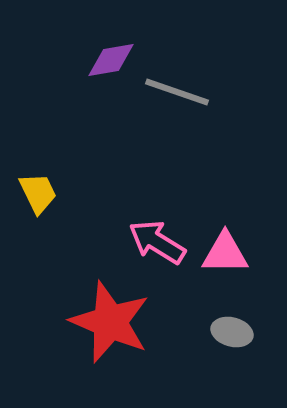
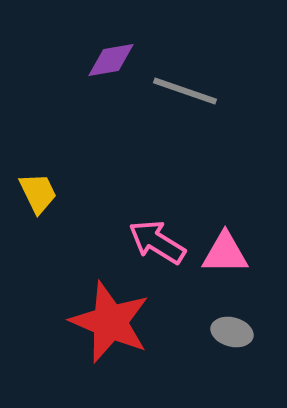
gray line: moved 8 px right, 1 px up
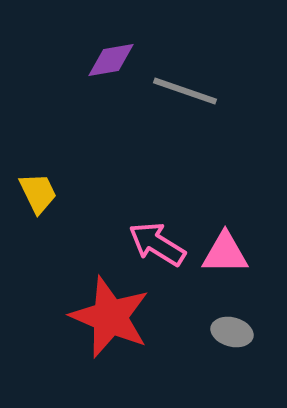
pink arrow: moved 2 px down
red star: moved 5 px up
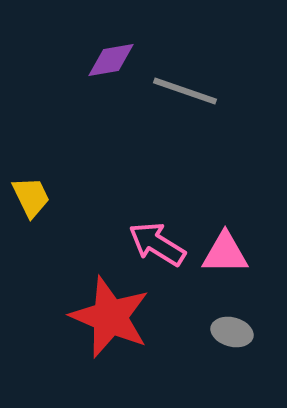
yellow trapezoid: moved 7 px left, 4 px down
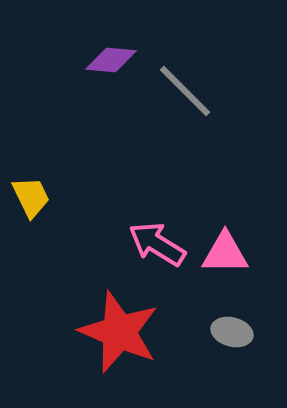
purple diamond: rotated 15 degrees clockwise
gray line: rotated 26 degrees clockwise
red star: moved 9 px right, 15 px down
